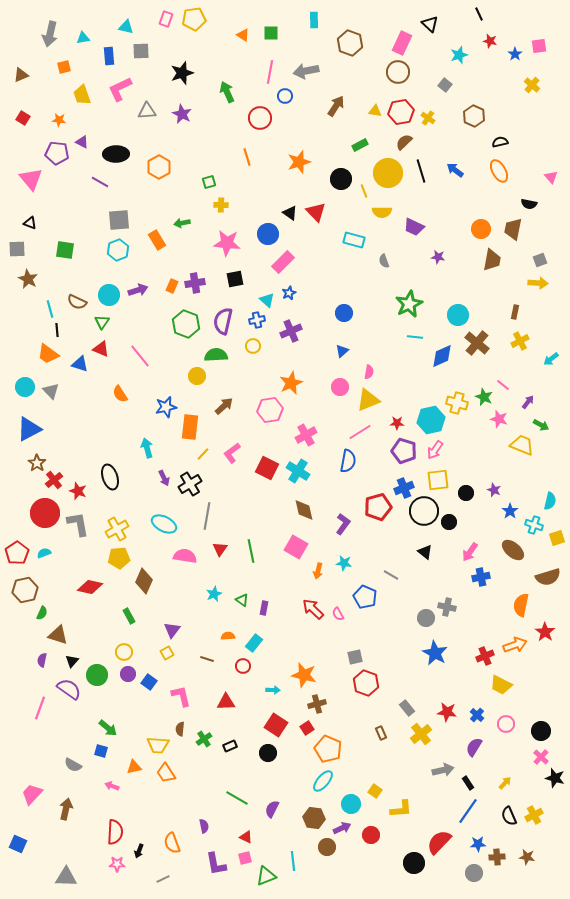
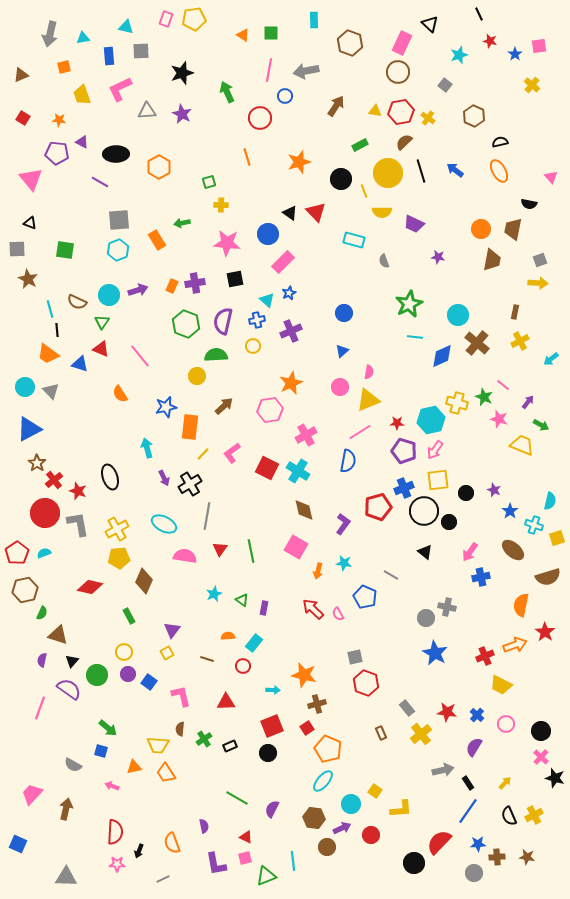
pink line at (270, 72): moved 1 px left, 2 px up
purple trapezoid at (414, 227): moved 3 px up
red square at (276, 725): moved 4 px left, 1 px down; rotated 35 degrees clockwise
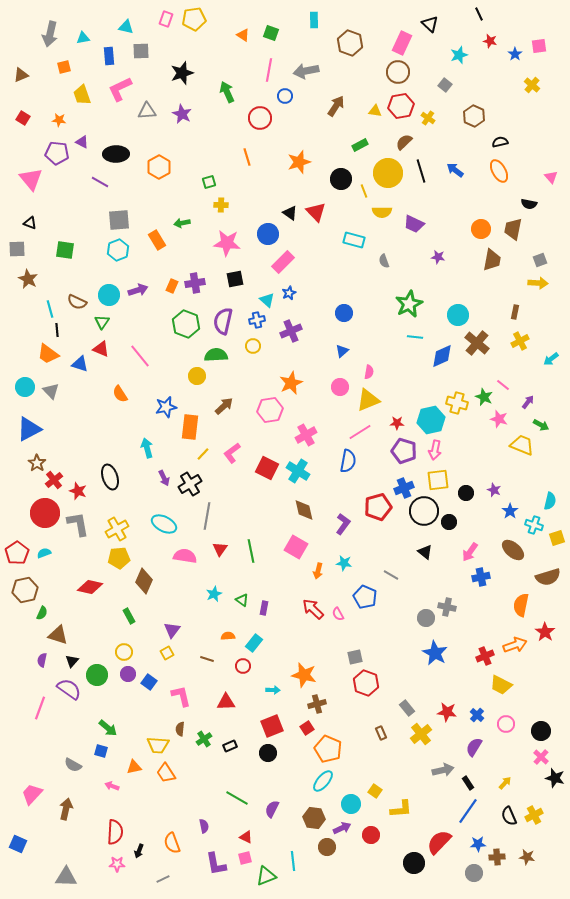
green square at (271, 33): rotated 21 degrees clockwise
red hexagon at (401, 112): moved 6 px up
pink arrow at (435, 450): rotated 24 degrees counterclockwise
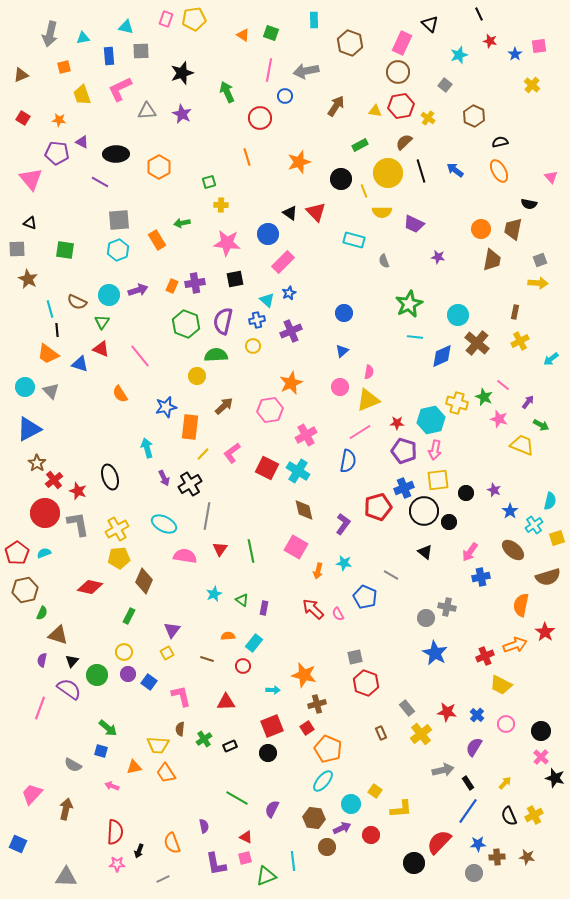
cyan cross at (534, 525): rotated 36 degrees clockwise
green rectangle at (129, 616): rotated 56 degrees clockwise
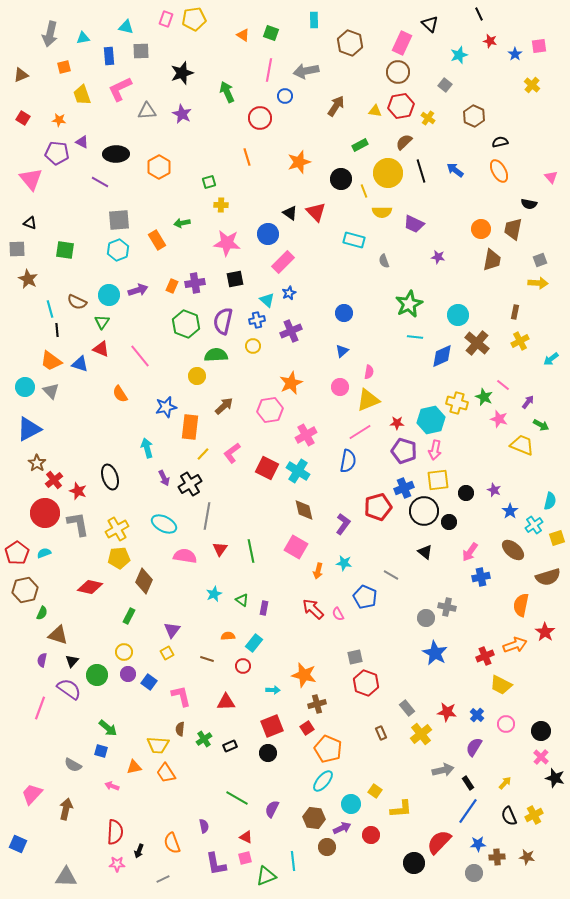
orange trapezoid at (48, 354): moved 3 px right, 7 px down
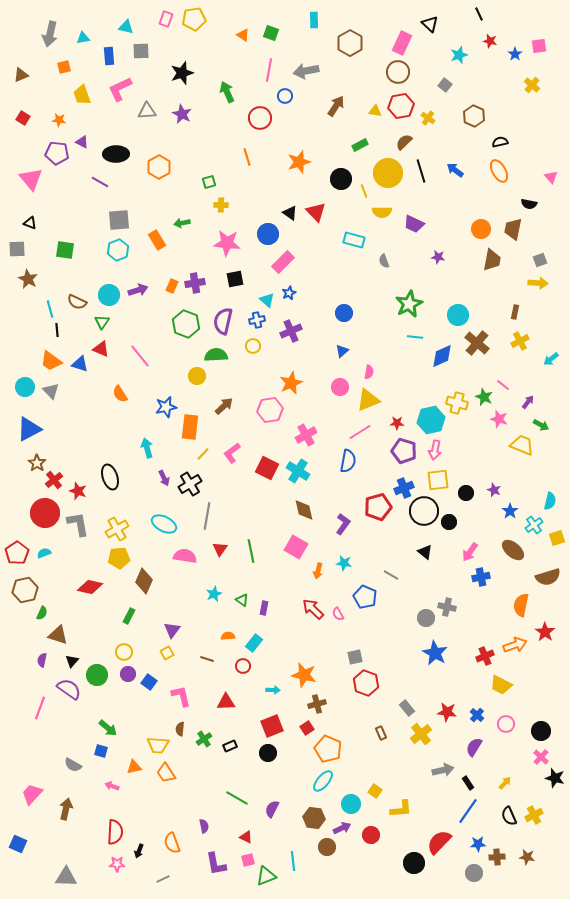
brown hexagon at (350, 43): rotated 10 degrees clockwise
pink square at (245, 858): moved 3 px right, 2 px down
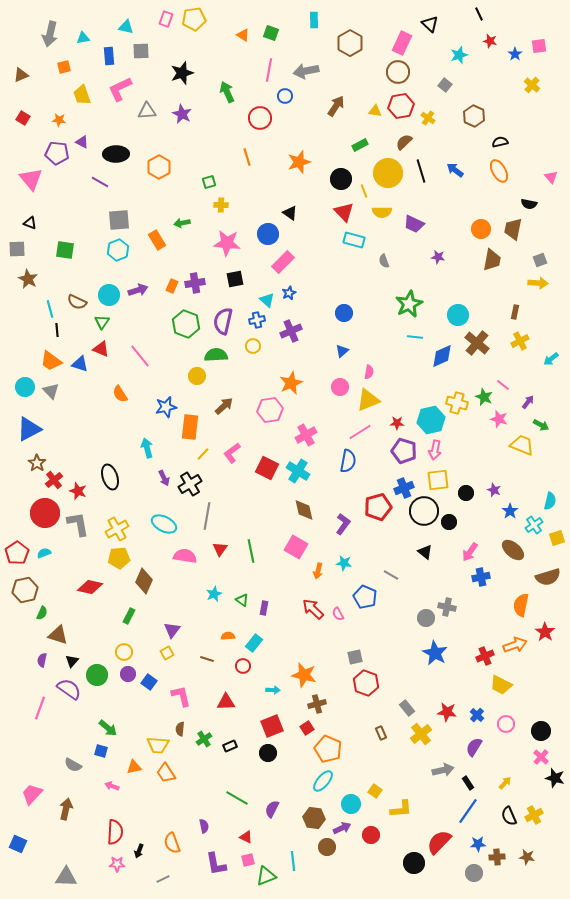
red triangle at (316, 212): moved 28 px right
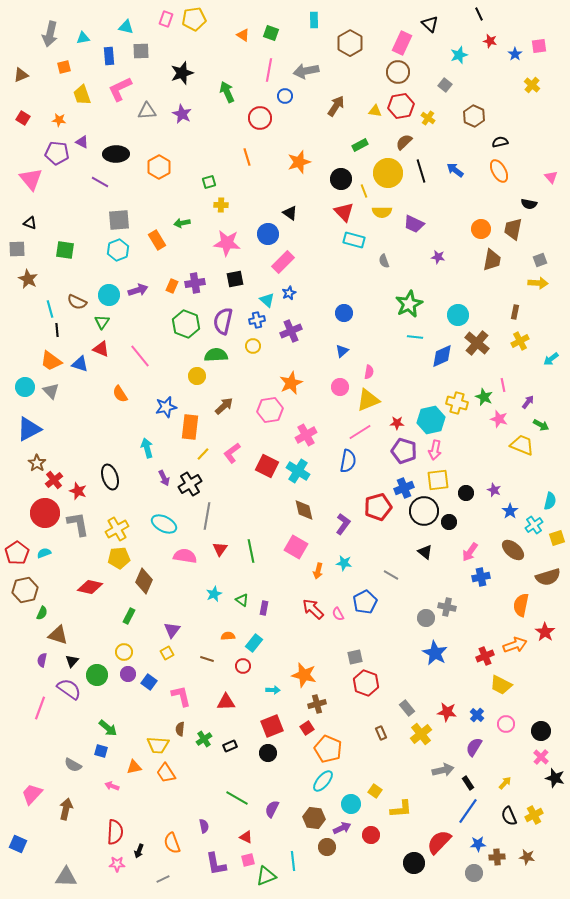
pink line at (503, 385): rotated 40 degrees clockwise
red square at (267, 468): moved 2 px up
blue pentagon at (365, 597): moved 5 px down; rotated 20 degrees clockwise
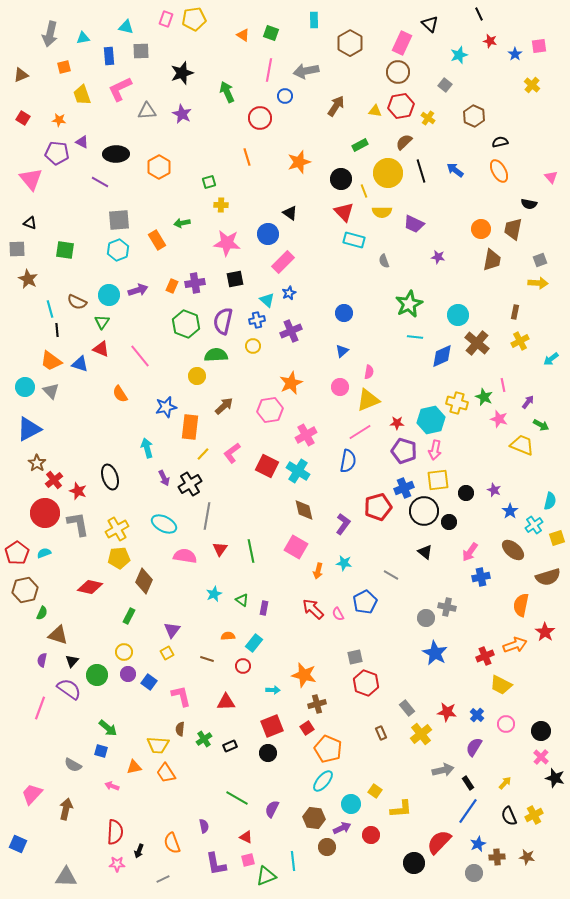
blue star at (478, 844): rotated 21 degrees counterclockwise
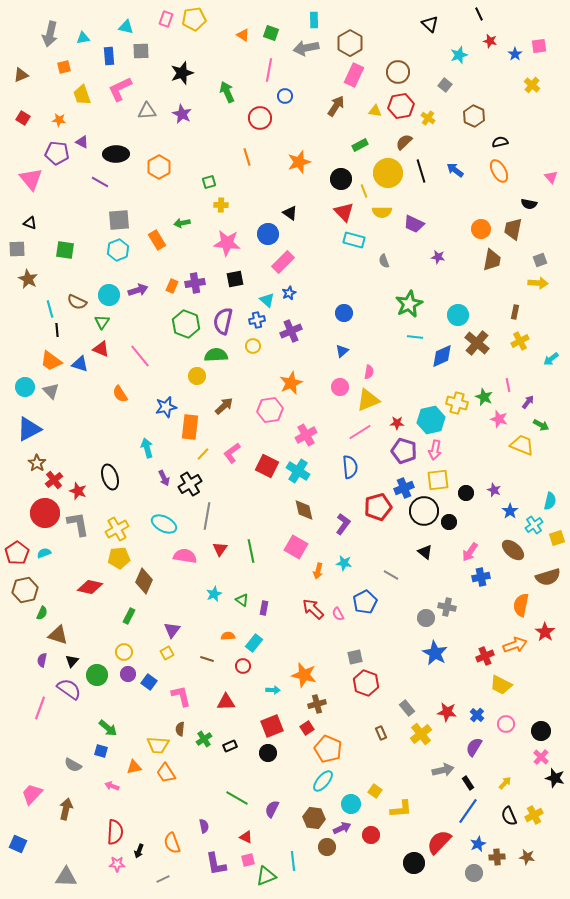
pink rectangle at (402, 43): moved 48 px left, 32 px down
gray arrow at (306, 71): moved 23 px up
pink line at (503, 385): moved 5 px right
blue semicircle at (348, 461): moved 2 px right, 6 px down; rotated 15 degrees counterclockwise
